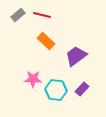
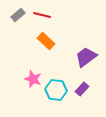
purple trapezoid: moved 10 px right, 1 px down
pink star: rotated 18 degrees clockwise
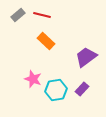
cyan hexagon: rotated 15 degrees counterclockwise
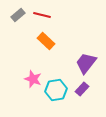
purple trapezoid: moved 6 px down; rotated 15 degrees counterclockwise
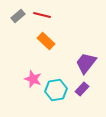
gray rectangle: moved 1 px down
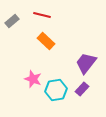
gray rectangle: moved 6 px left, 5 px down
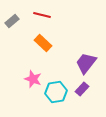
orange rectangle: moved 3 px left, 2 px down
cyan hexagon: moved 2 px down
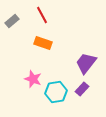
red line: rotated 48 degrees clockwise
orange rectangle: rotated 24 degrees counterclockwise
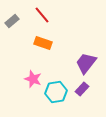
red line: rotated 12 degrees counterclockwise
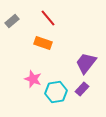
red line: moved 6 px right, 3 px down
